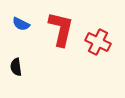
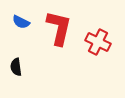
blue semicircle: moved 2 px up
red L-shape: moved 2 px left, 1 px up
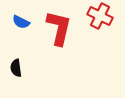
red cross: moved 2 px right, 26 px up
black semicircle: moved 1 px down
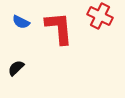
red L-shape: rotated 18 degrees counterclockwise
black semicircle: rotated 54 degrees clockwise
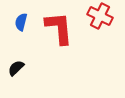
blue semicircle: rotated 78 degrees clockwise
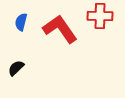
red cross: rotated 25 degrees counterclockwise
red L-shape: moved 1 px right, 1 px down; rotated 30 degrees counterclockwise
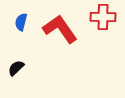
red cross: moved 3 px right, 1 px down
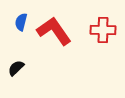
red cross: moved 13 px down
red L-shape: moved 6 px left, 2 px down
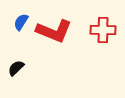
blue semicircle: rotated 18 degrees clockwise
red L-shape: rotated 147 degrees clockwise
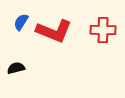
black semicircle: rotated 30 degrees clockwise
